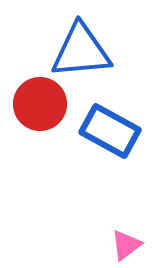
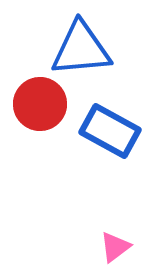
blue triangle: moved 2 px up
pink triangle: moved 11 px left, 2 px down
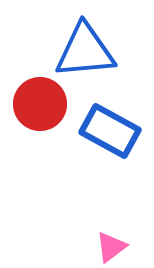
blue triangle: moved 4 px right, 2 px down
pink triangle: moved 4 px left
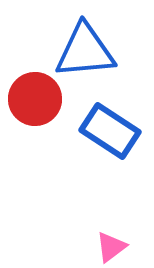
red circle: moved 5 px left, 5 px up
blue rectangle: rotated 4 degrees clockwise
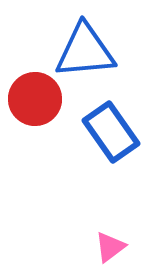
blue rectangle: moved 1 px right, 1 px down; rotated 22 degrees clockwise
pink triangle: moved 1 px left
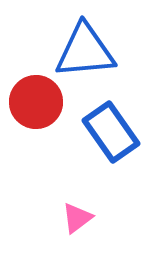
red circle: moved 1 px right, 3 px down
pink triangle: moved 33 px left, 29 px up
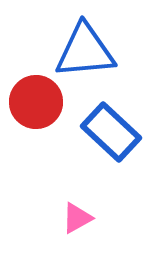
blue rectangle: rotated 12 degrees counterclockwise
pink triangle: rotated 8 degrees clockwise
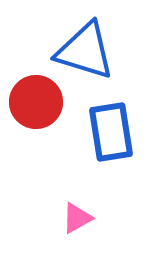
blue triangle: rotated 22 degrees clockwise
blue rectangle: rotated 38 degrees clockwise
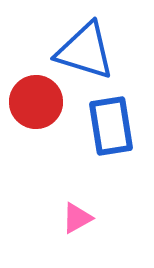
blue rectangle: moved 6 px up
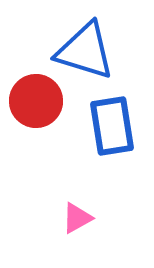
red circle: moved 1 px up
blue rectangle: moved 1 px right
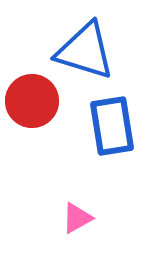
red circle: moved 4 px left
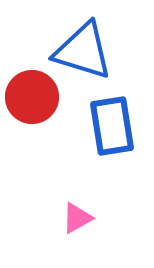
blue triangle: moved 2 px left
red circle: moved 4 px up
